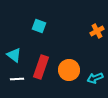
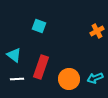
orange circle: moved 9 px down
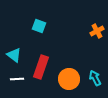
cyan arrow: rotated 84 degrees clockwise
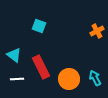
red rectangle: rotated 45 degrees counterclockwise
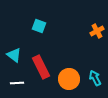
white line: moved 4 px down
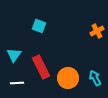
cyan triangle: rotated 28 degrees clockwise
orange circle: moved 1 px left, 1 px up
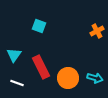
cyan arrow: rotated 133 degrees clockwise
white line: rotated 24 degrees clockwise
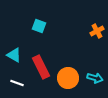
cyan triangle: rotated 35 degrees counterclockwise
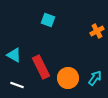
cyan square: moved 9 px right, 6 px up
cyan arrow: rotated 70 degrees counterclockwise
white line: moved 2 px down
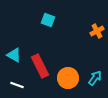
red rectangle: moved 1 px left, 1 px up
